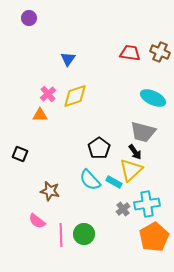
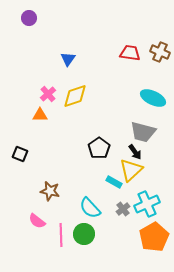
cyan semicircle: moved 28 px down
cyan cross: rotated 15 degrees counterclockwise
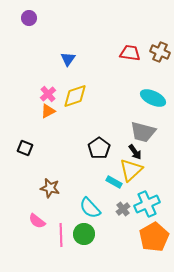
orange triangle: moved 8 px right, 4 px up; rotated 28 degrees counterclockwise
black square: moved 5 px right, 6 px up
brown star: moved 3 px up
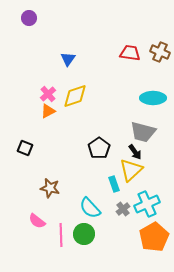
cyan ellipse: rotated 25 degrees counterclockwise
cyan rectangle: moved 2 px down; rotated 42 degrees clockwise
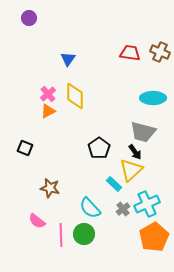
yellow diamond: rotated 72 degrees counterclockwise
cyan rectangle: rotated 28 degrees counterclockwise
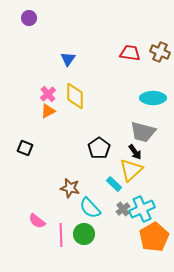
brown star: moved 20 px right
cyan cross: moved 5 px left, 5 px down
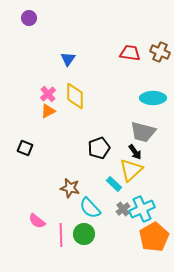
black pentagon: rotated 15 degrees clockwise
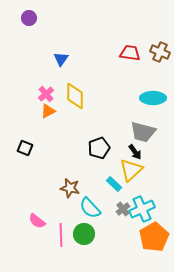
blue triangle: moved 7 px left
pink cross: moved 2 px left
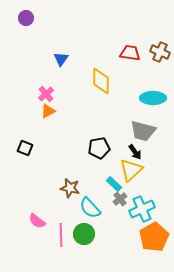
purple circle: moved 3 px left
yellow diamond: moved 26 px right, 15 px up
gray trapezoid: moved 1 px up
black pentagon: rotated 10 degrees clockwise
gray cross: moved 3 px left, 10 px up
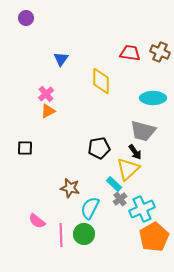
black square: rotated 21 degrees counterclockwise
yellow triangle: moved 3 px left, 1 px up
cyan semicircle: rotated 70 degrees clockwise
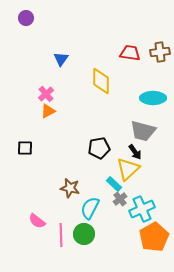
brown cross: rotated 30 degrees counterclockwise
